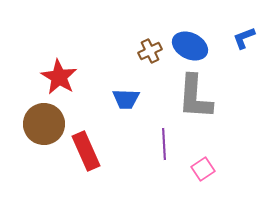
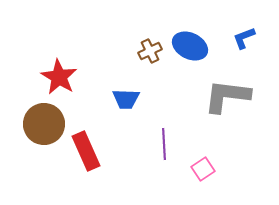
gray L-shape: moved 32 px right, 1 px up; rotated 93 degrees clockwise
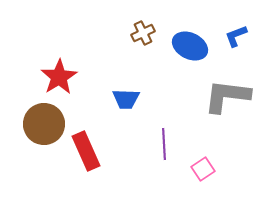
blue L-shape: moved 8 px left, 2 px up
brown cross: moved 7 px left, 18 px up
red star: rotated 9 degrees clockwise
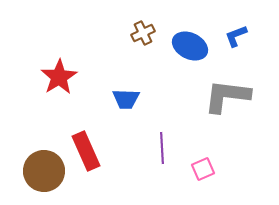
brown circle: moved 47 px down
purple line: moved 2 px left, 4 px down
pink square: rotated 10 degrees clockwise
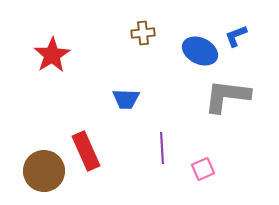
brown cross: rotated 20 degrees clockwise
blue ellipse: moved 10 px right, 5 px down
red star: moved 7 px left, 22 px up
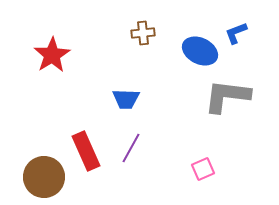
blue L-shape: moved 3 px up
purple line: moved 31 px left; rotated 32 degrees clockwise
brown circle: moved 6 px down
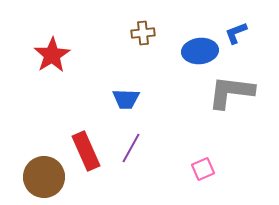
blue ellipse: rotated 32 degrees counterclockwise
gray L-shape: moved 4 px right, 4 px up
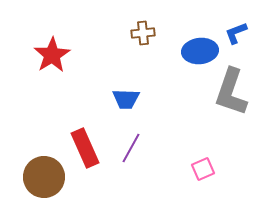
gray L-shape: rotated 78 degrees counterclockwise
red rectangle: moved 1 px left, 3 px up
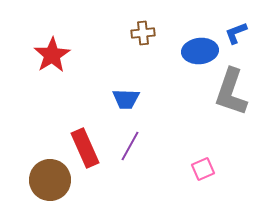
purple line: moved 1 px left, 2 px up
brown circle: moved 6 px right, 3 px down
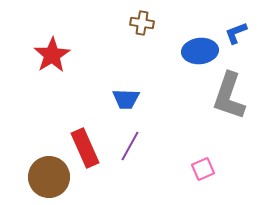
brown cross: moved 1 px left, 10 px up; rotated 15 degrees clockwise
gray L-shape: moved 2 px left, 4 px down
brown circle: moved 1 px left, 3 px up
